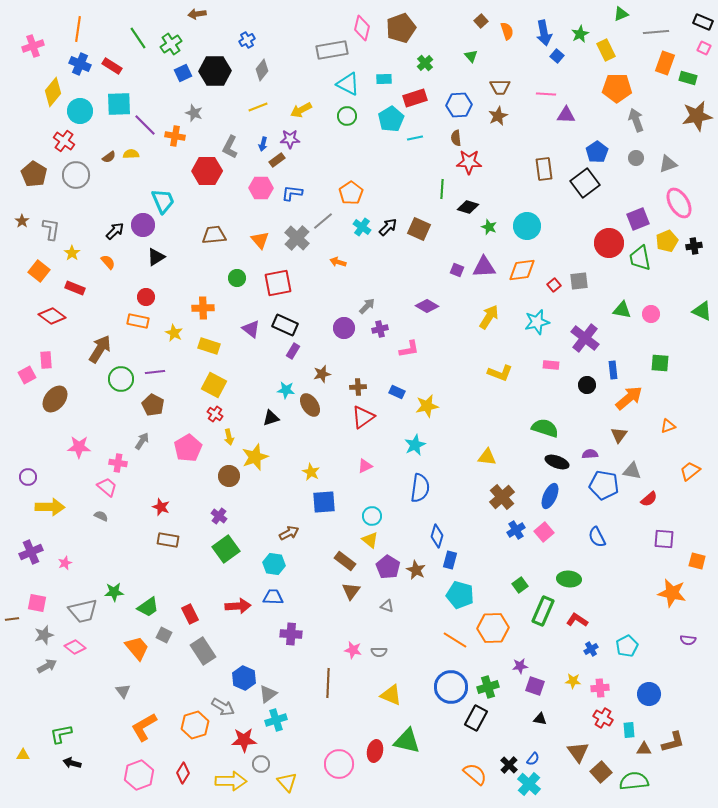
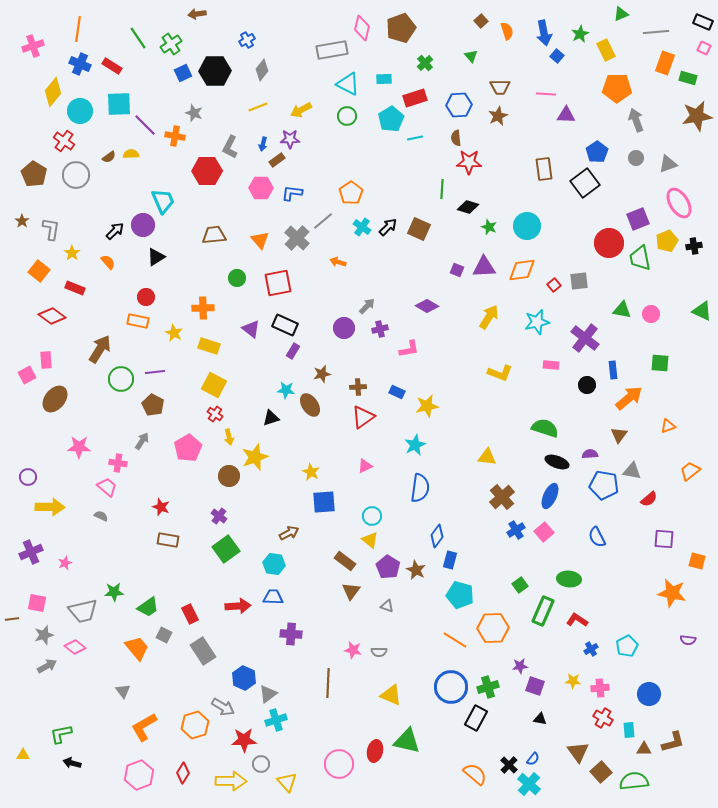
blue diamond at (437, 536): rotated 20 degrees clockwise
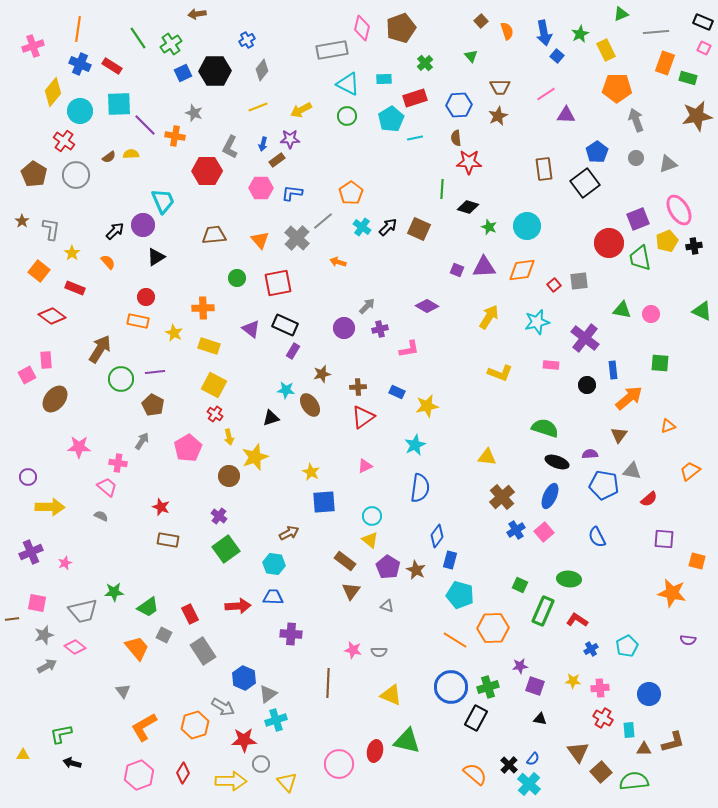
pink line at (546, 94): rotated 36 degrees counterclockwise
pink ellipse at (679, 203): moved 7 px down
green square at (520, 585): rotated 28 degrees counterclockwise
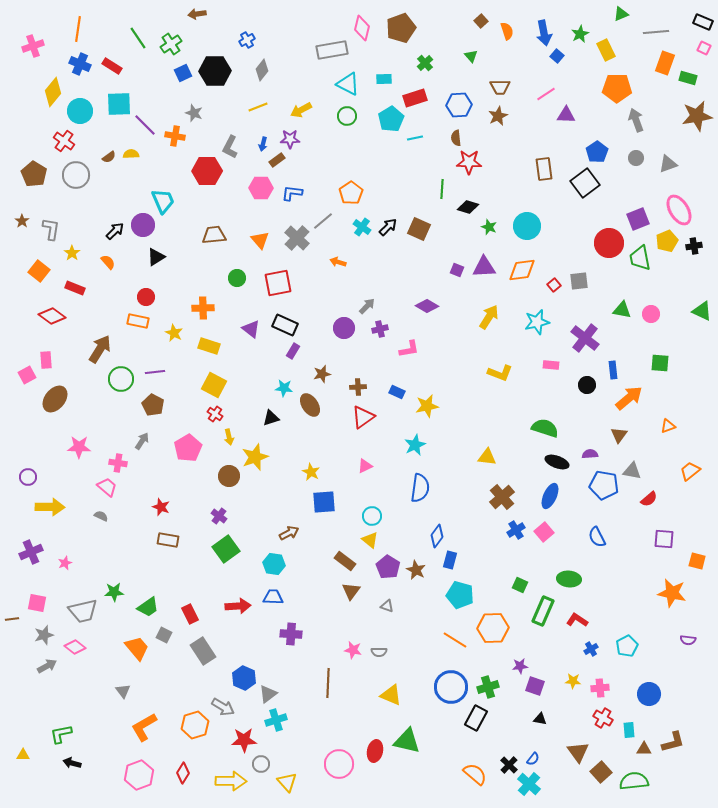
cyan star at (286, 390): moved 2 px left, 2 px up
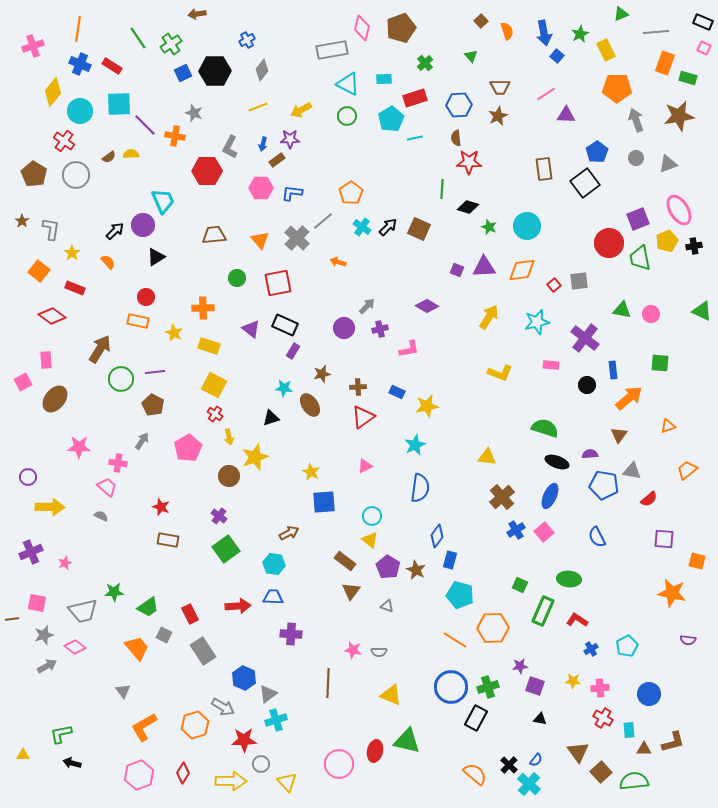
brown star at (697, 116): moved 18 px left
pink square at (27, 375): moved 4 px left, 7 px down
orange trapezoid at (690, 471): moved 3 px left, 1 px up
blue semicircle at (533, 759): moved 3 px right, 1 px down
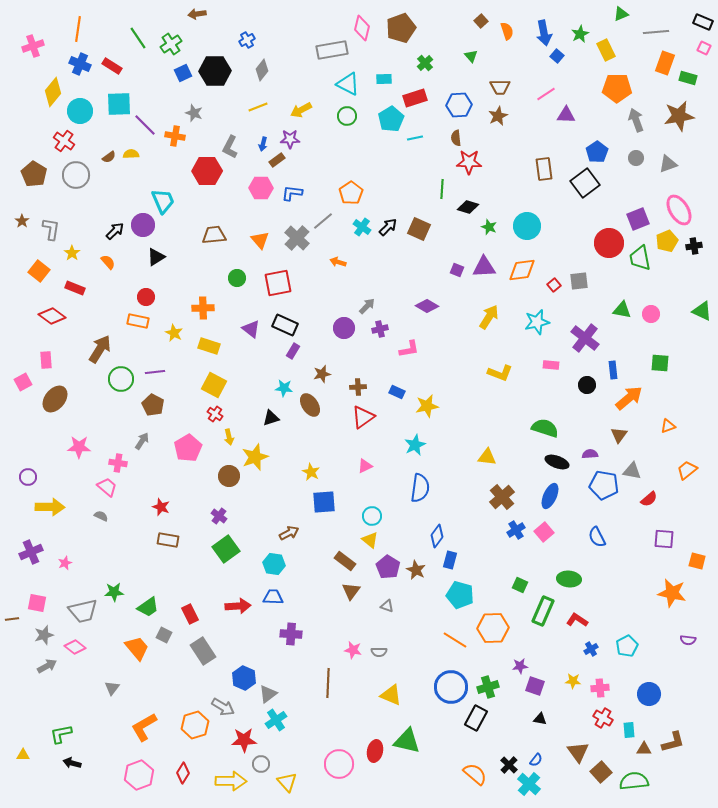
gray triangle at (123, 691): moved 11 px left, 3 px up; rotated 14 degrees clockwise
cyan cross at (276, 720): rotated 15 degrees counterclockwise
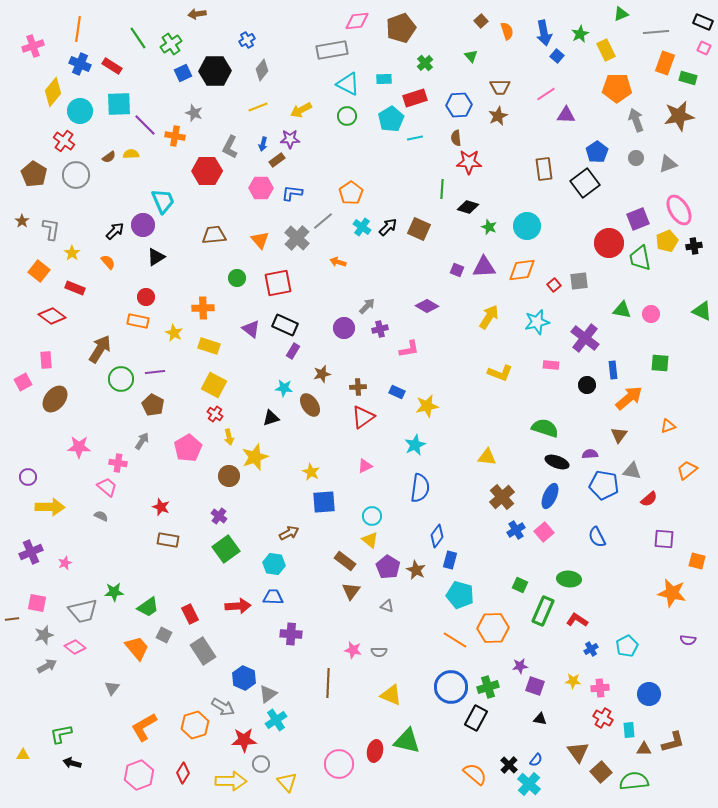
pink diamond at (362, 28): moved 5 px left, 7 px up; rotated 70 degrees clockwise
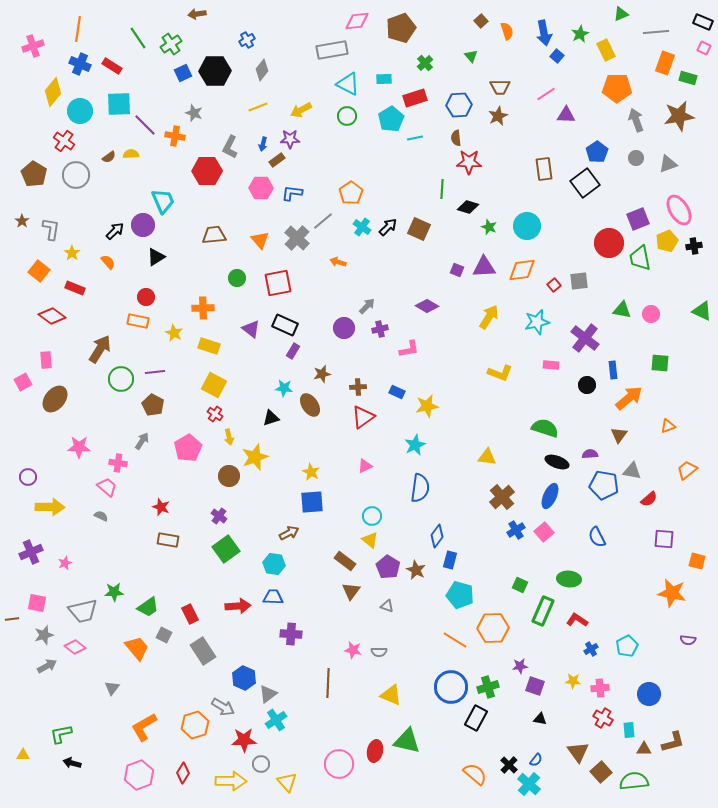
blue square at (324, 502): moved 12 px left
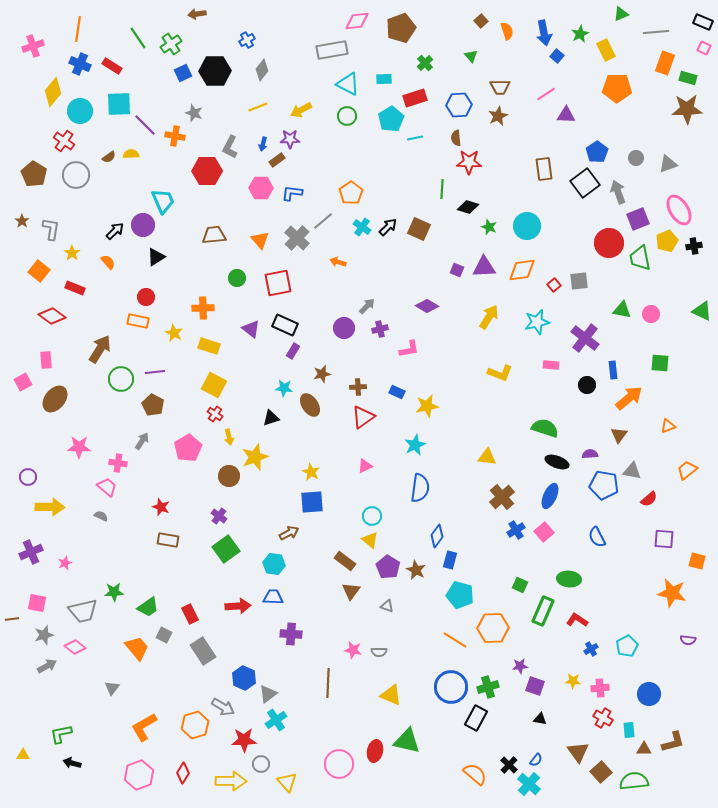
brown star at (679, 116): moved 8 px right, 7 px up; rotated 8 degrees clockwise
gray arrow at (636, 120): moved 18 px left, 72 px down
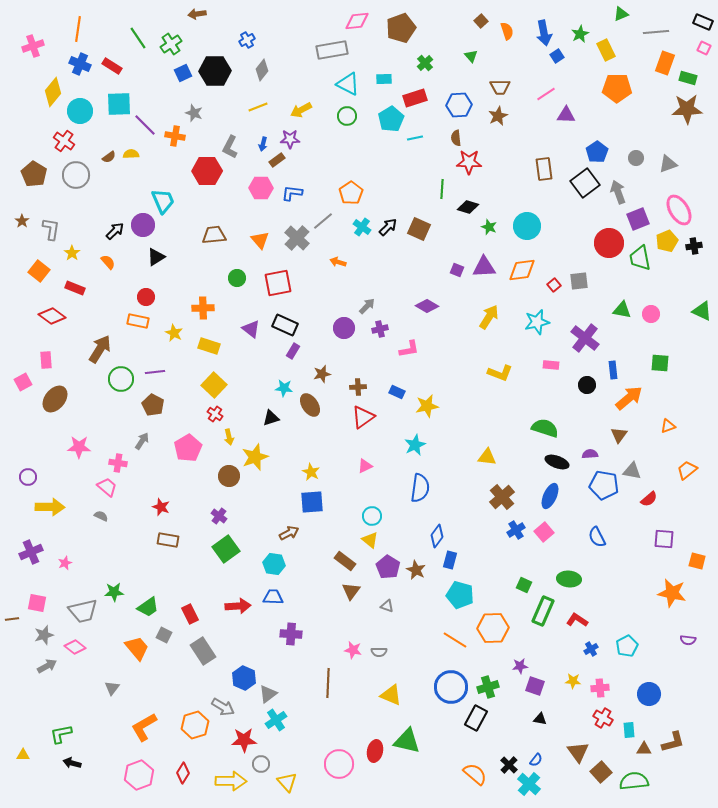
blue square at (557, 56): rotated 16 degrees clockwise
yellow square at (214, 385): rotated 15 degrees clockwise
green square at (520, 585): moved 4 px right
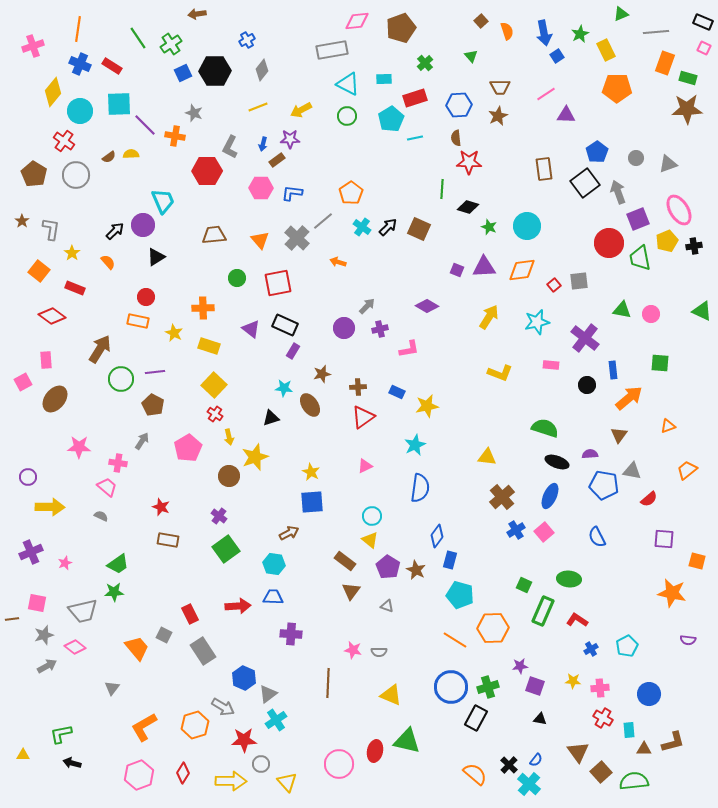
green trapezoid at (148, 607): moved 30 px left, 43 px up
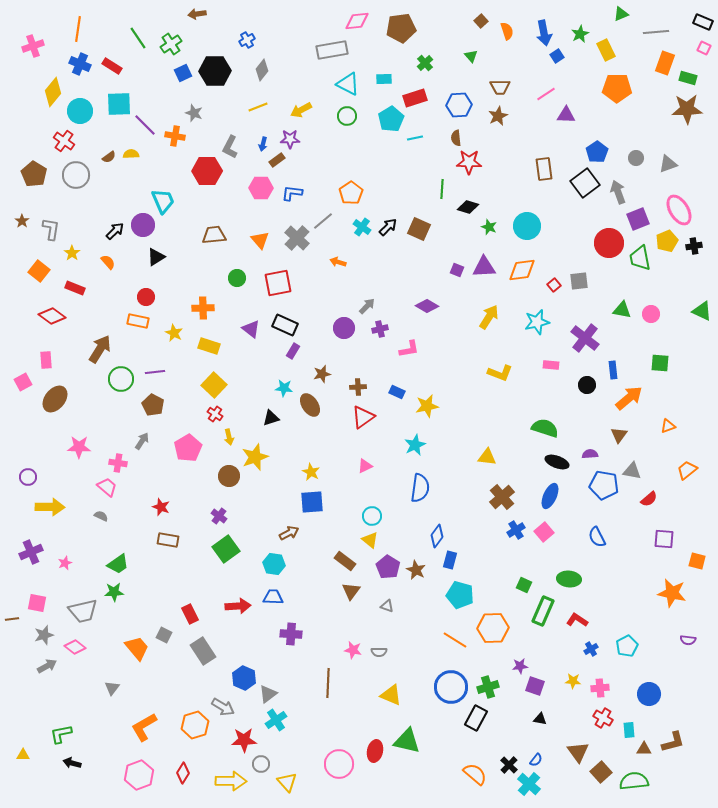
brown pentagon at (401, 28): rotated 12 degrees clockwise
